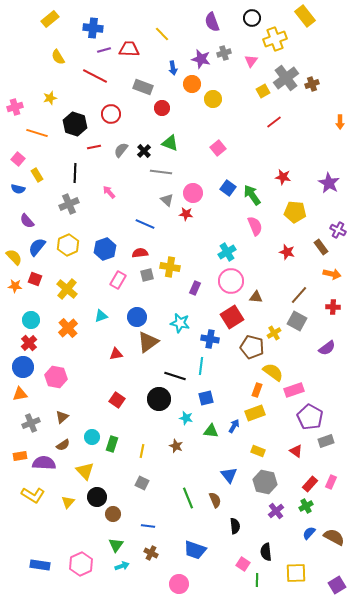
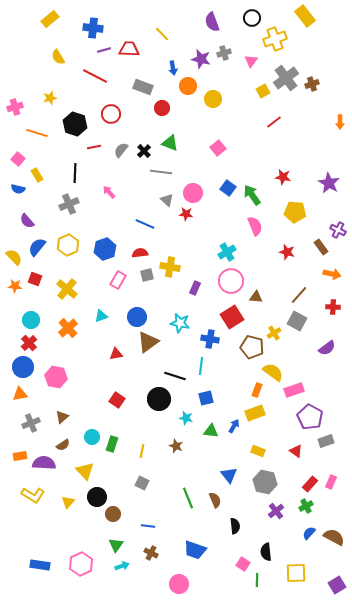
orange circle at (192, 84): moved 4 px left, 2 px down
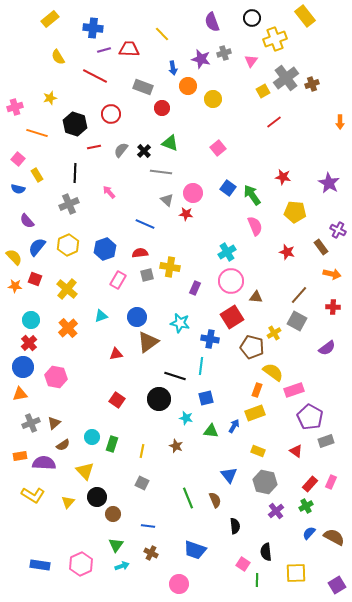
brown triangle at (62, 417): moved 8 px left, 6 px down
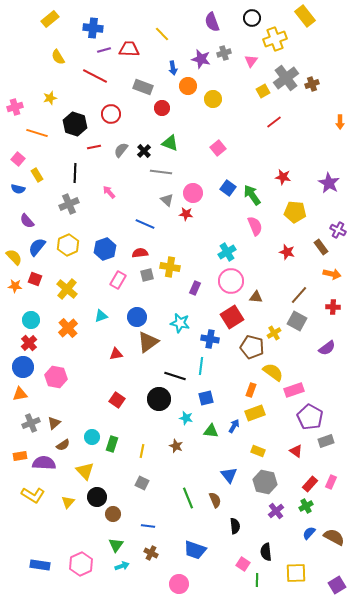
orange rectangle at (257, 390): moved 6 px left
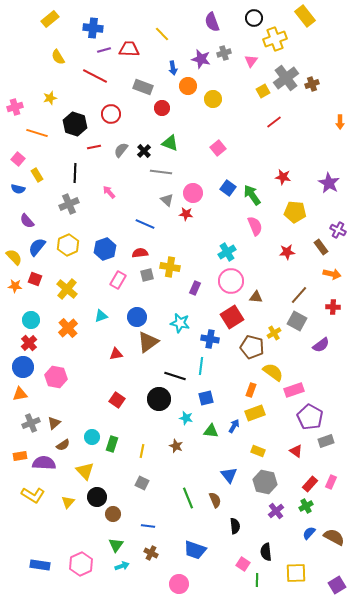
black circle at (252, 18): moved 2 px right
red star at (287, 252): rotated 21 degrees counterclockwise
purple semicircle at (327, 348): moved 6 px left, 3 px up
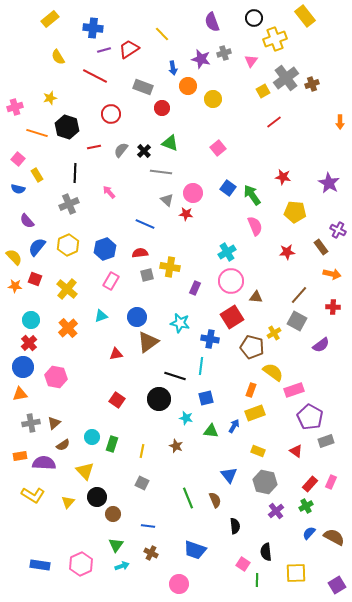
red trapezoid at (129, 49): rotated 35 degrees counterclockwise
black hexagon at (75, 124): moved 8 px left, 3 px down
pink rectangle at (118, 280): moved 7 px left, 1 px down
gray cross at (31, 423): rotated 12 degrees clockwise
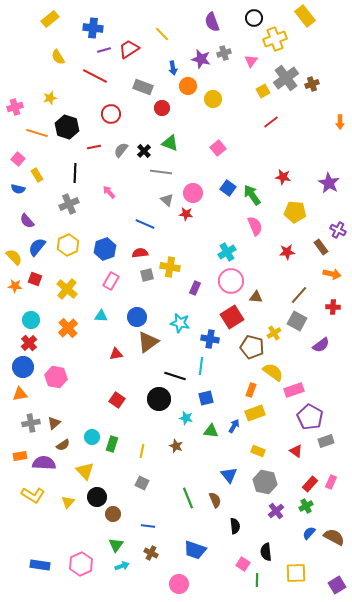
red line at (274, 122): moved 3 px left
cyan triangle at (101, 316): rotated 24 degrees clockwise
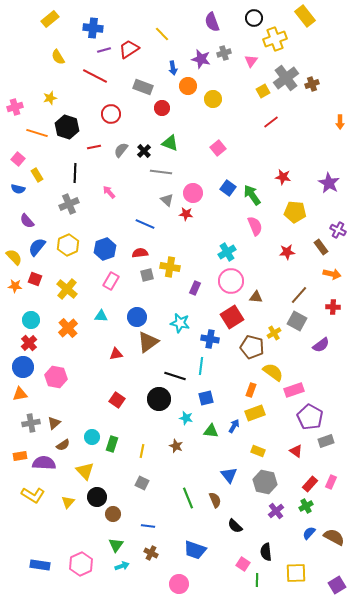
black semicircle at (235, 526): rotated 140 degrees clockwise
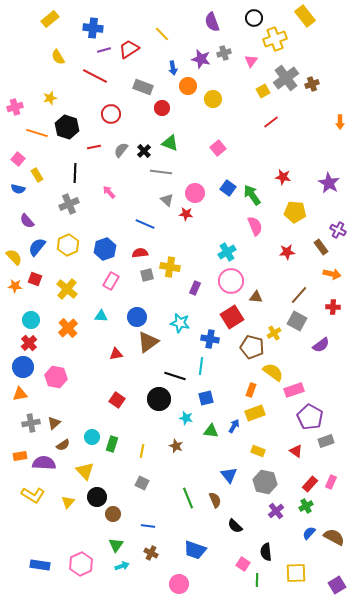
pink circle at (193, 193): moved 2 px right
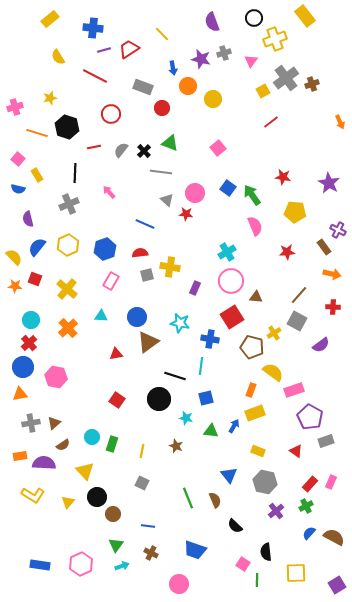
orange arrow at (340, 122): rotated 24 degrees counterclockwise
purple semicircle at (27, 221): moved 1 px right, 2 px up; rotated 28 degrees clockwise
brown rectangle at (321, 247): moved 3 px right
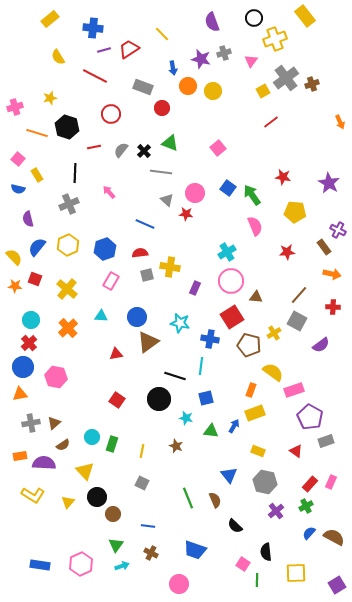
yellow circle at (213, 99): moved 8 px up
brown pentagon at (252, 347): moved 3 px left, 2 px up
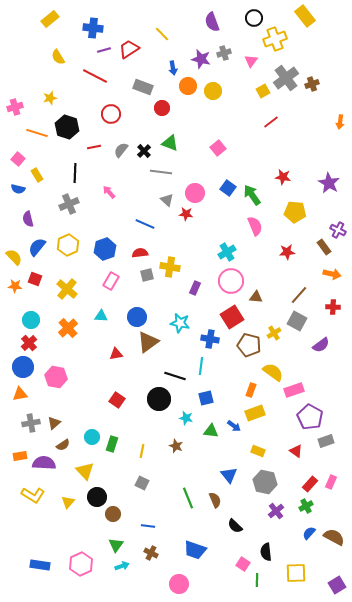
orange arrow at (340, 122): rotated 32 degrees clockwise
blue arrow at (234, 426): rotated 96 degrees clockwise
